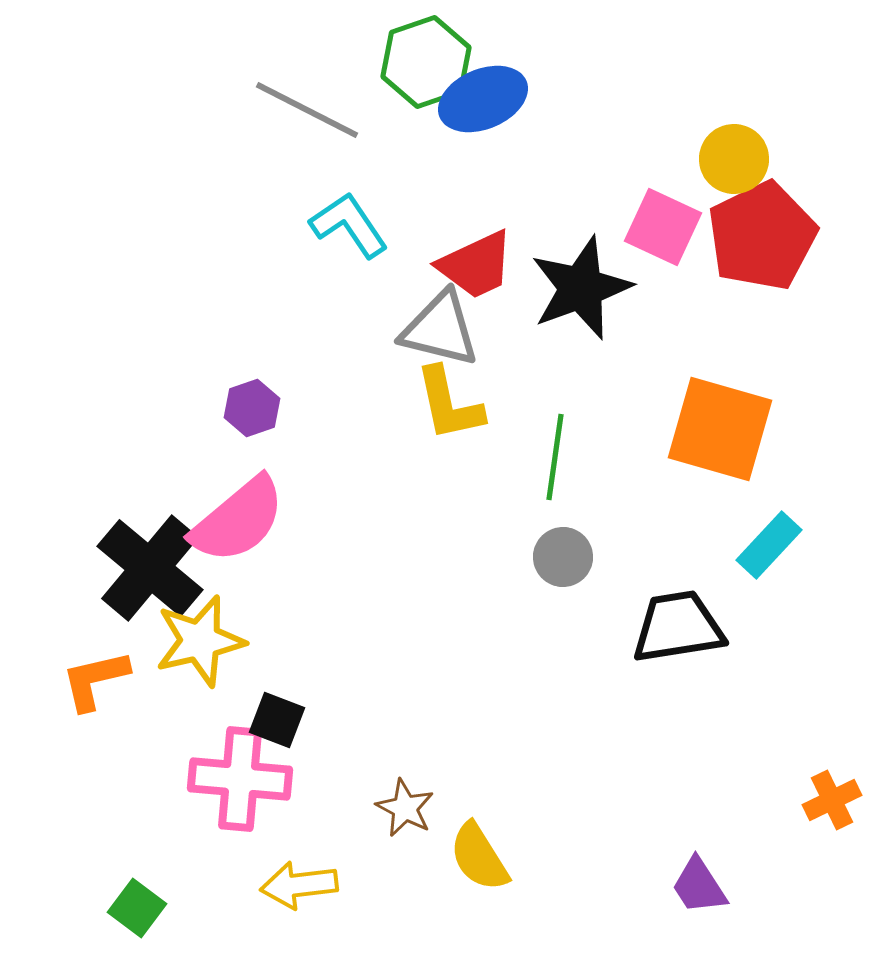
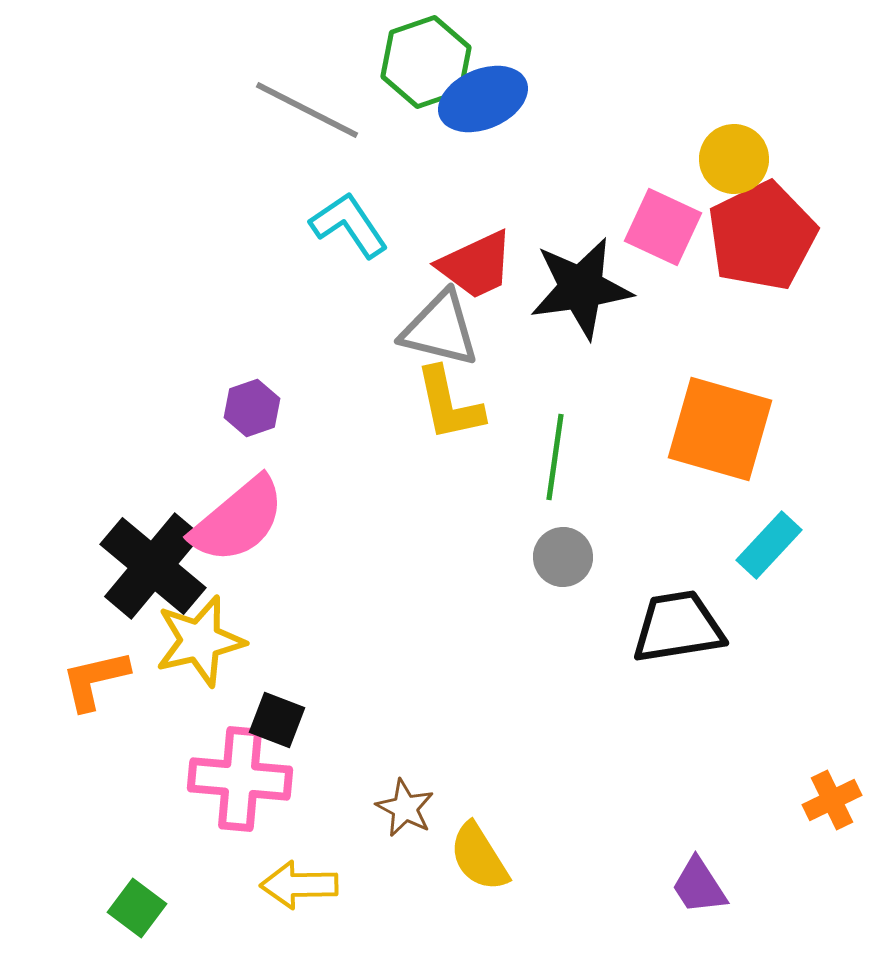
black star: rotated 12 degrees clockwise
black cross: moved 3 px right, 2 px up
yellow arrow: rotated 6 degrees clockwise
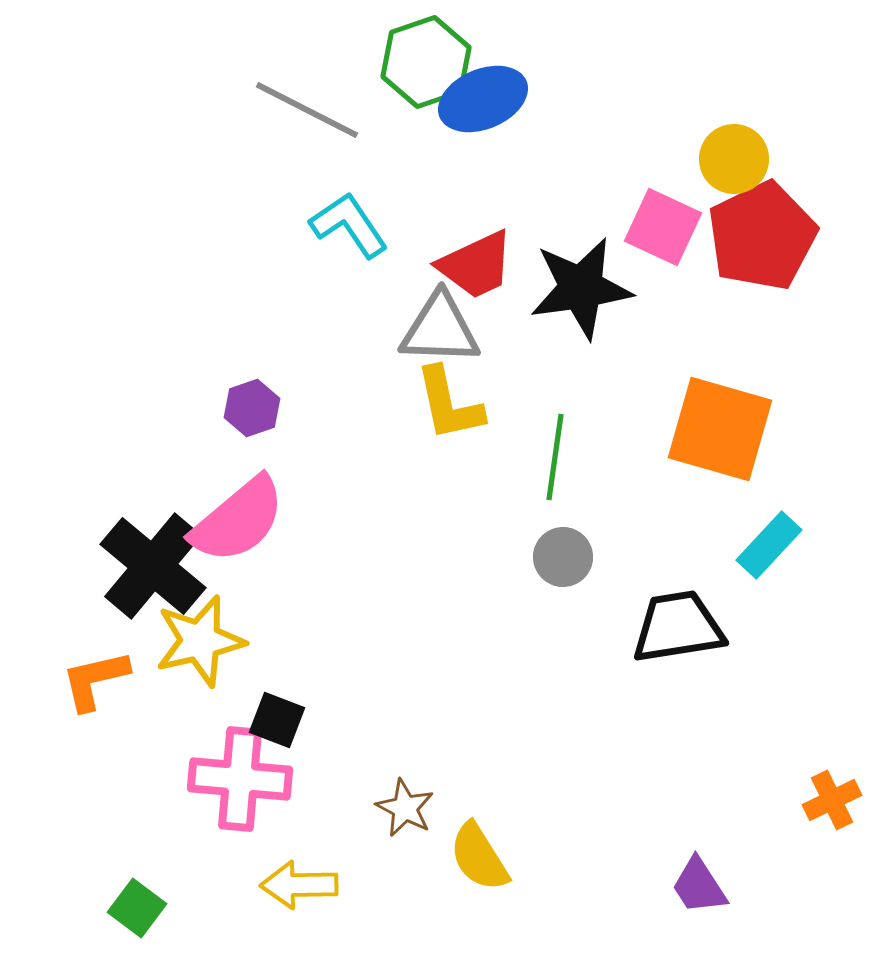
gray triangle: rotated 12 degrees counterclockwise
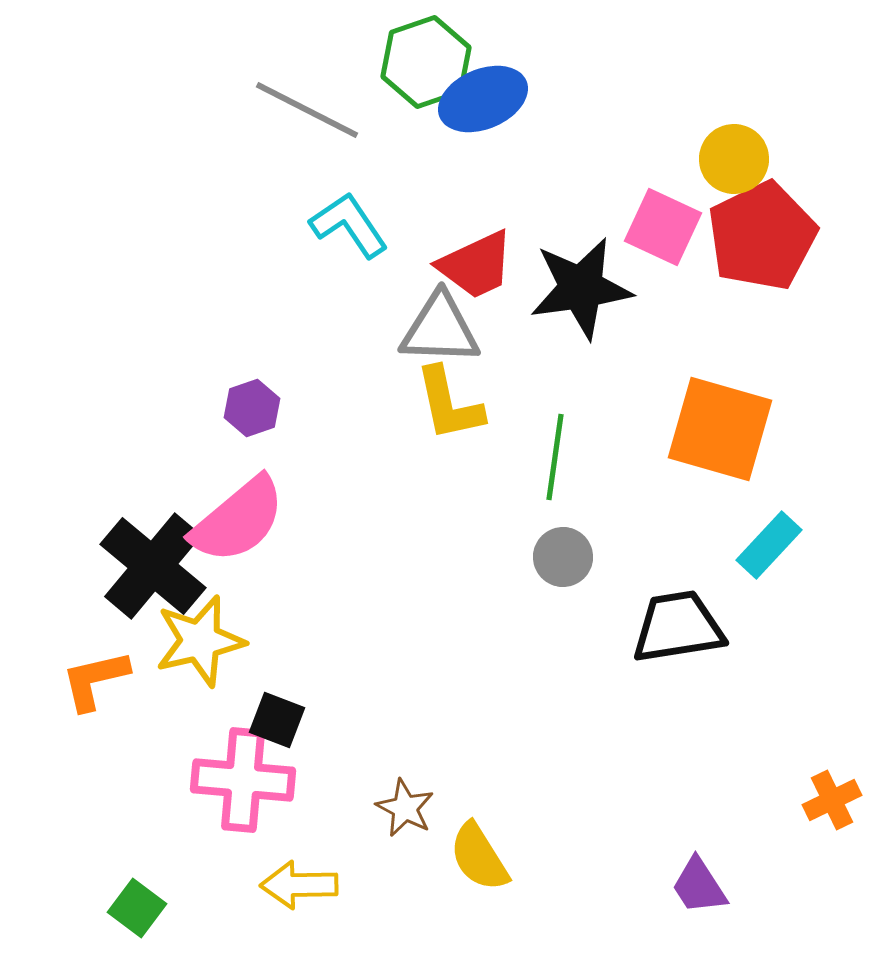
pink cross: moved 3 px right, 1 px down
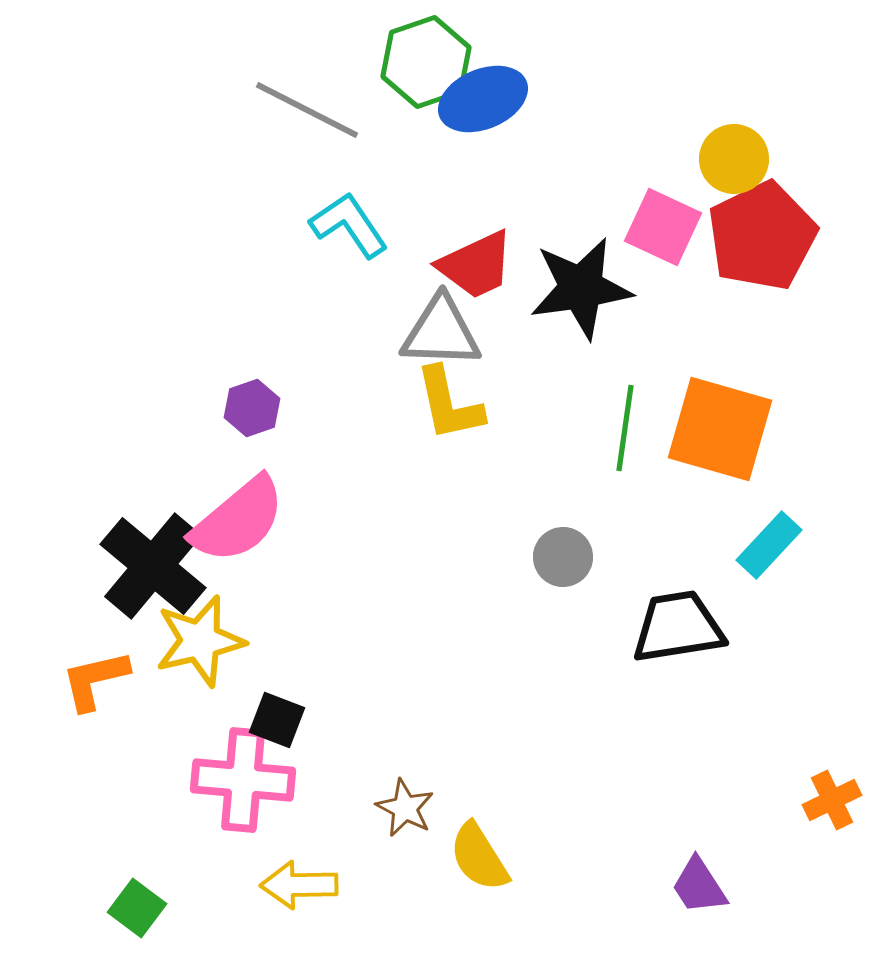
gray triangle: moved 1 px right, 3 px down
green line: moved 70 px right, 29 px up
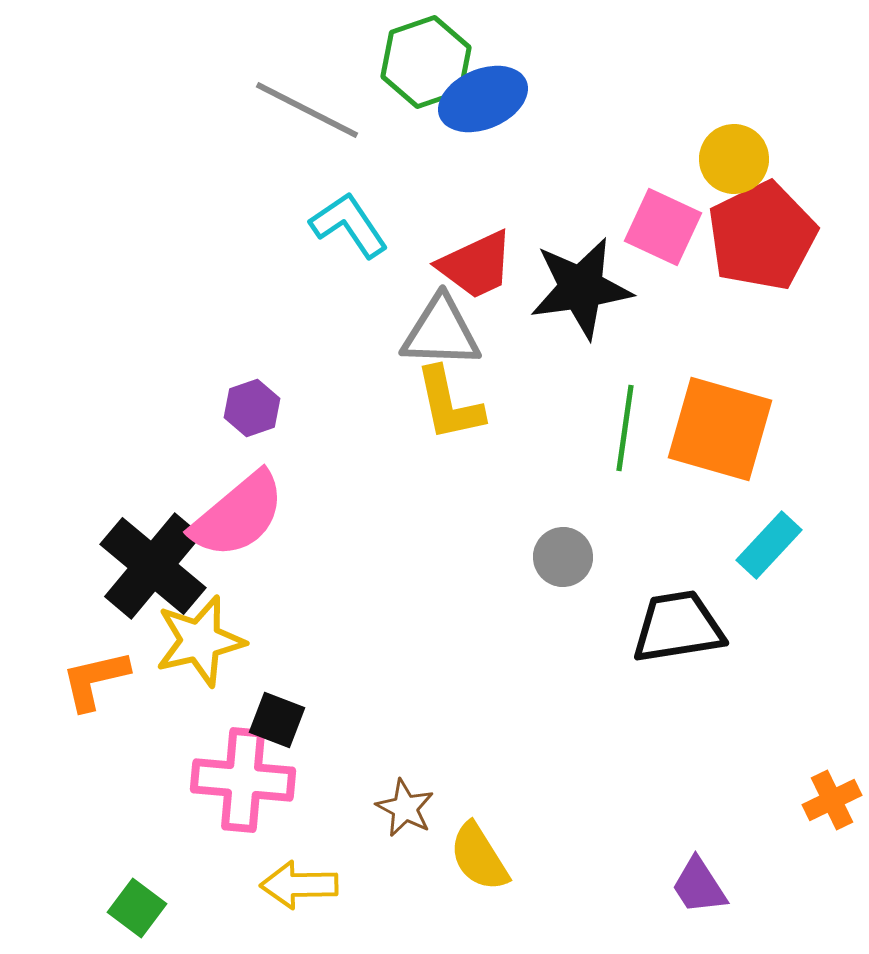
pink semicircle: moved 5 px up
